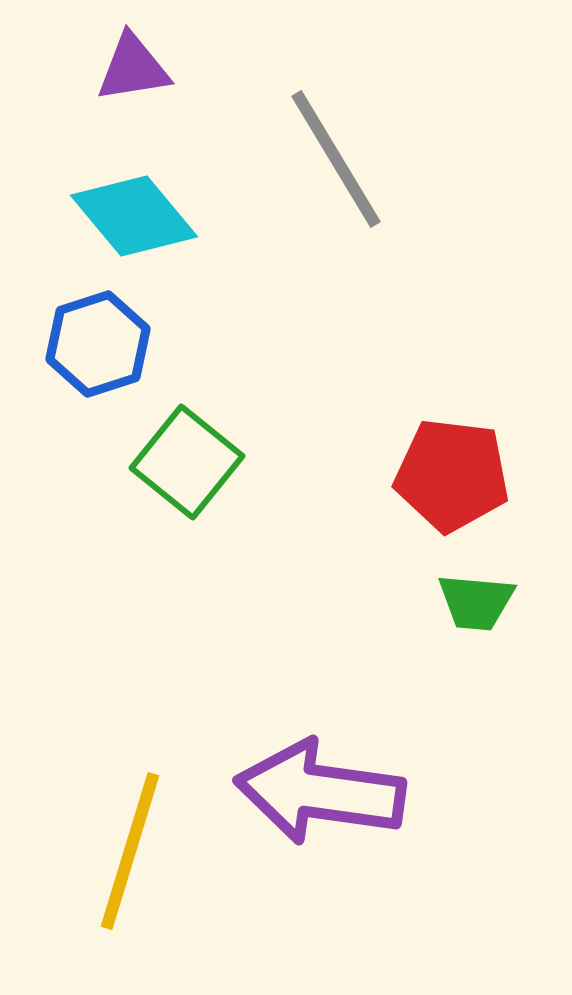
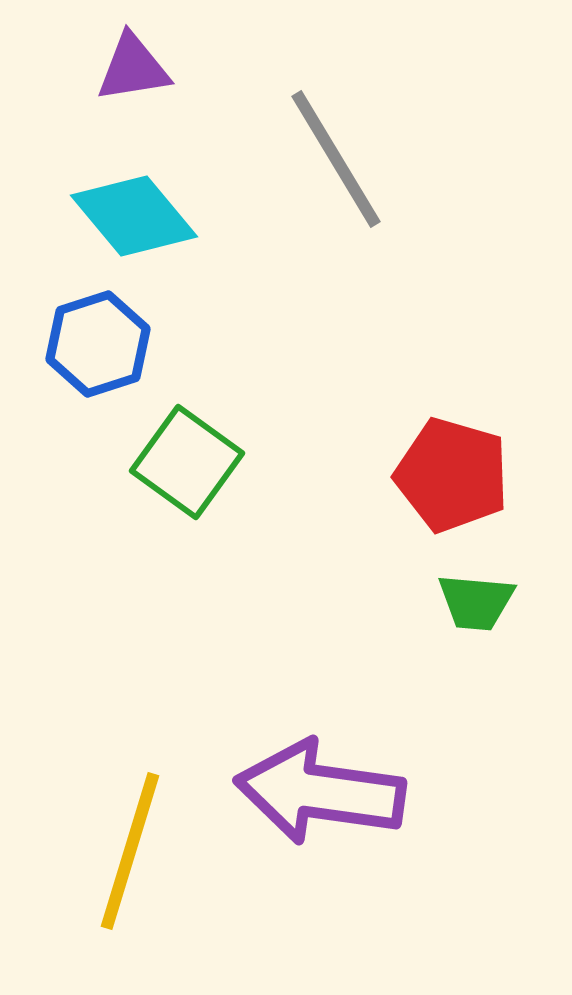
green square: rotated 3 degrees counterclockwise
red pentagon: rotated 9 degrees clockwise
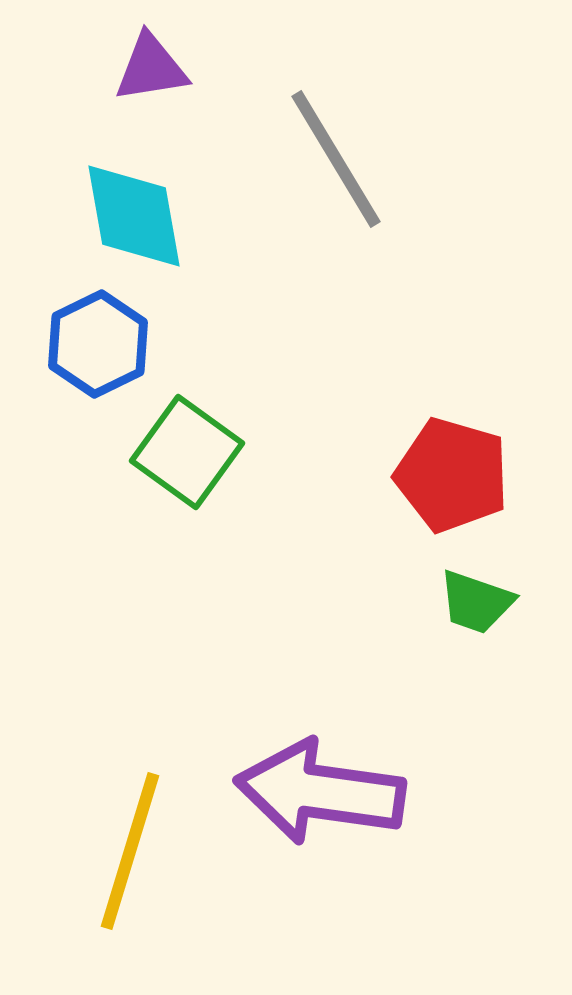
purple triangle: moved 18 px right
cyan diamond: rotated 30 degrees clockwise
blue hexagon: rotated 8 degrees counterclockwise
green square: moved 10 px up
green trapezoid: rotated 14 degrees clockwise
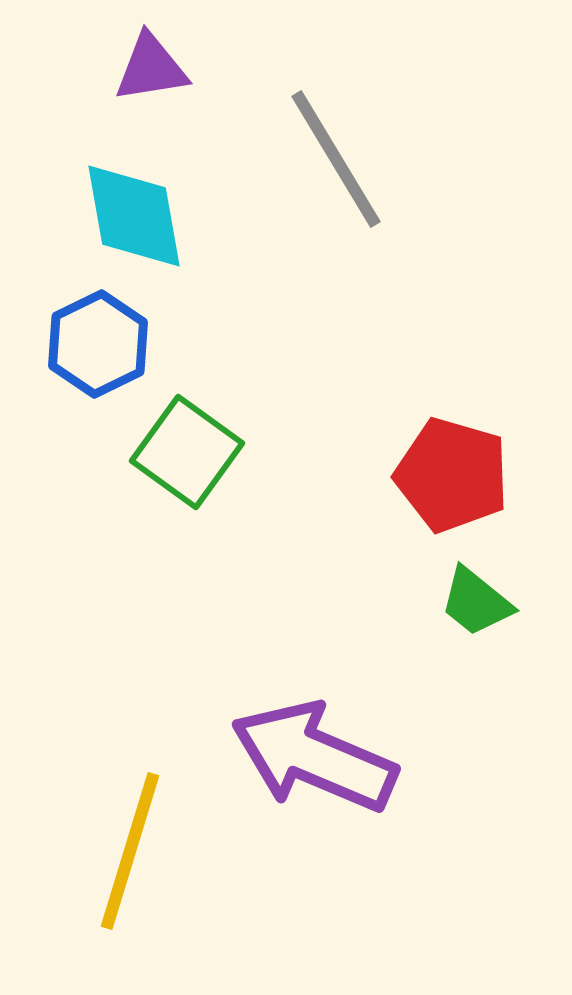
green trapezoid: rotated 20 degrees clockwise
purple arrow: moved 6 px left, 35 px up; rotated 15 degrees clockwise
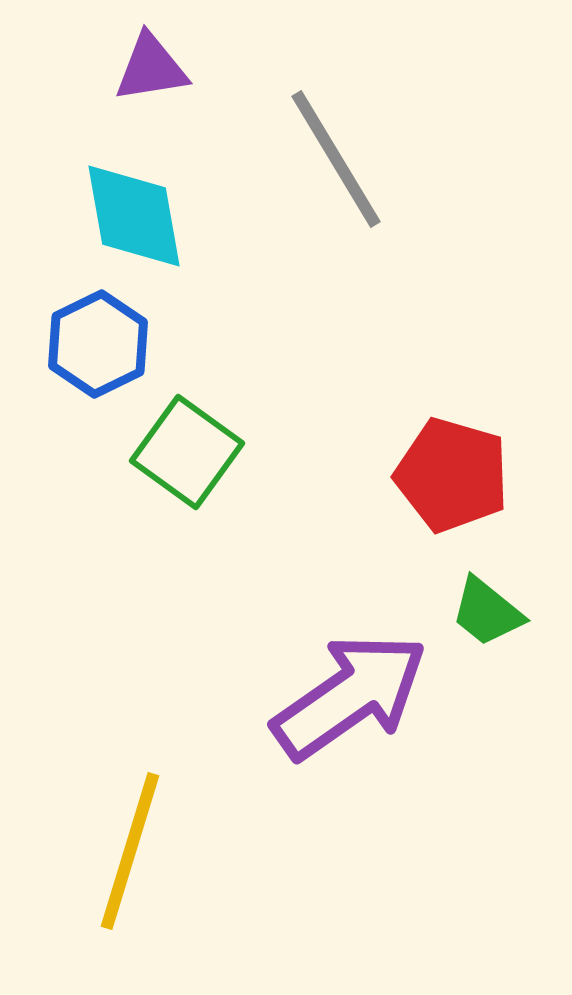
green trapezoid: moved 11 px right, 10 px down
purple arrow: moved 36 px right, 61 px up; rotated 122 degrees clockwise
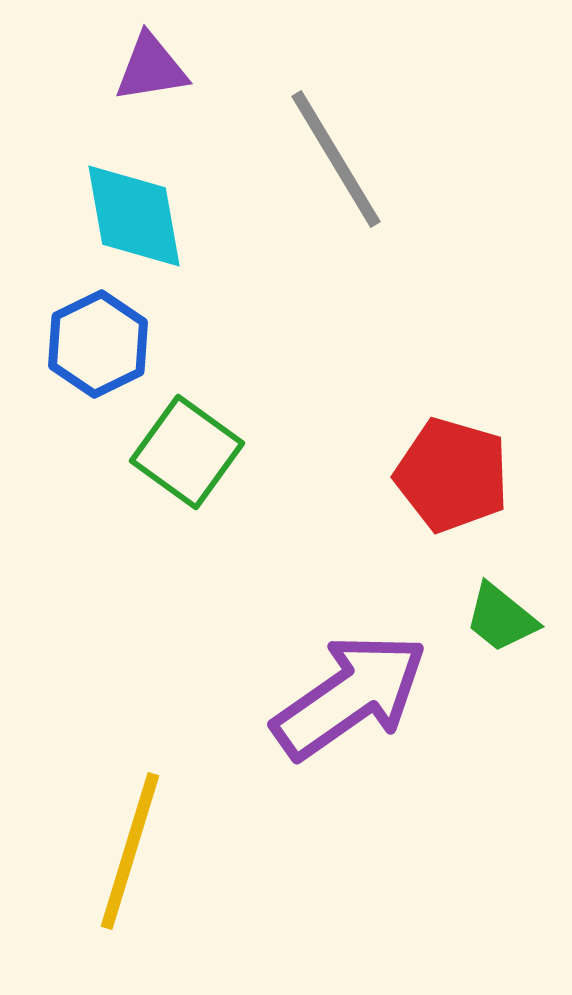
green trapezoid: moved 14 px right, 6 px down
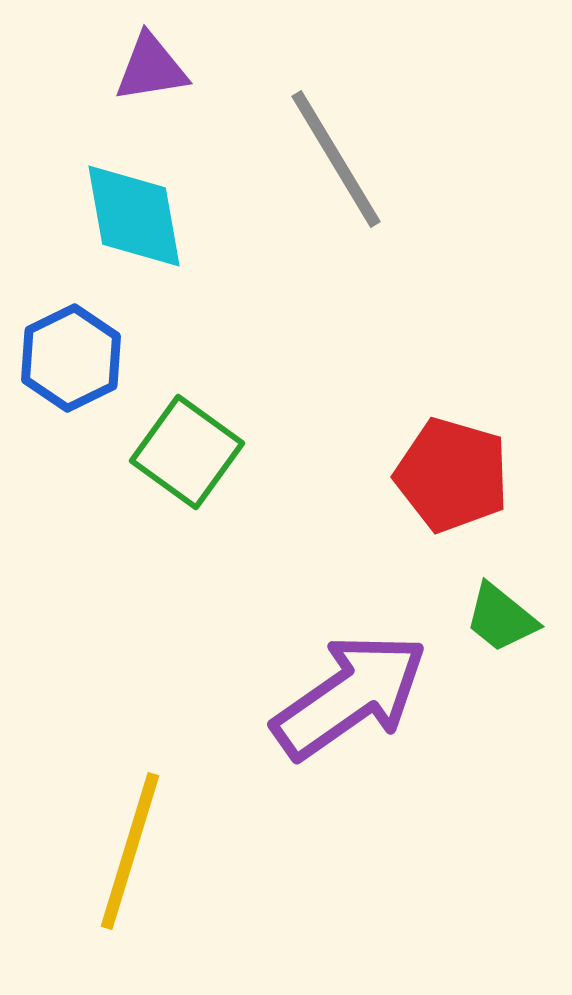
blue hexagon: moved 27 px left, 14 px down
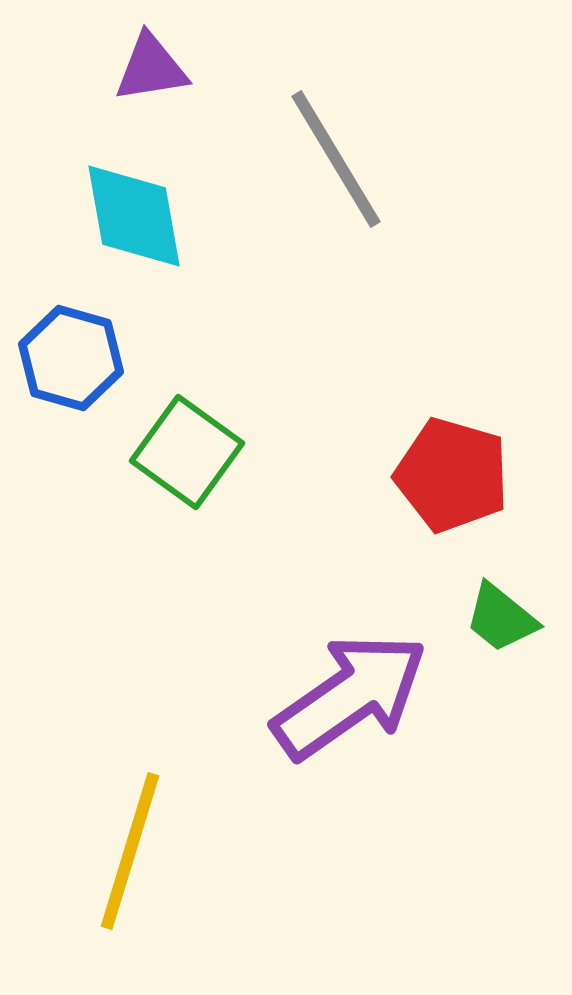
blue hexagon: rotated 18 degrees counterclockwise
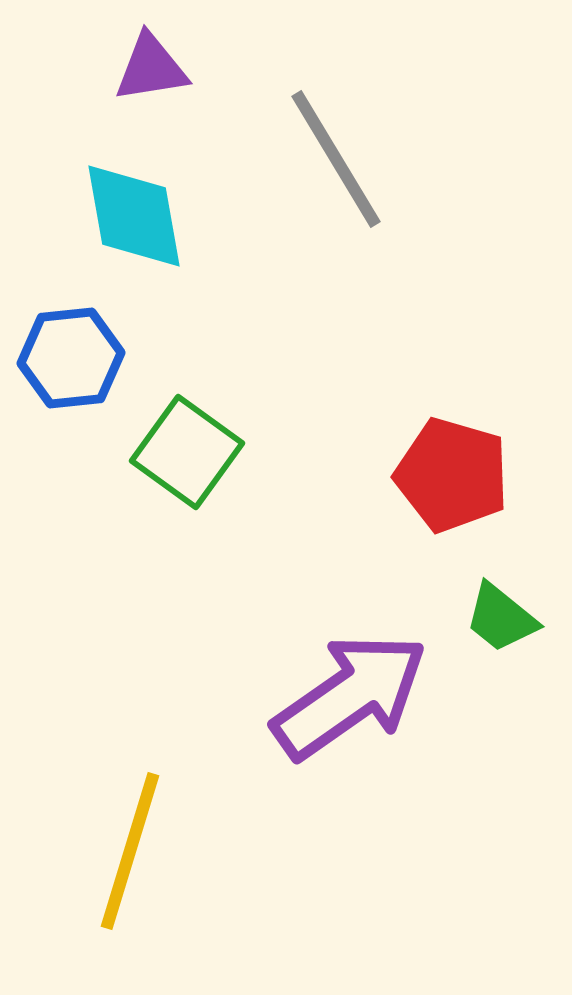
blue hexagon: rotated 22 degrees counterclockwise
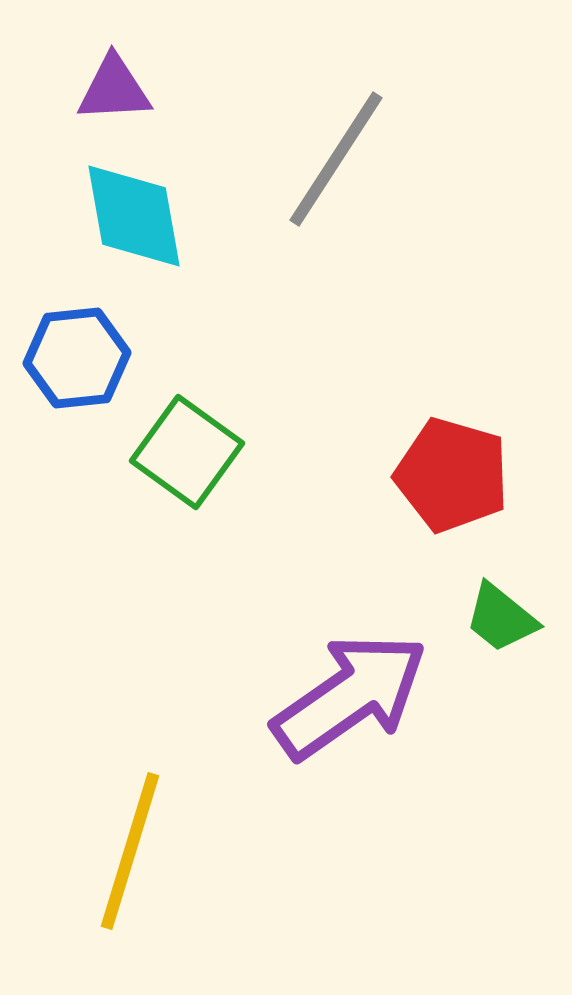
purple triangle: moved 37 px left, 21 px down; rotated 6 degrees clockwise
gray line: rotated 64 degrees clockwise
blue hexagon: moved 6 px right
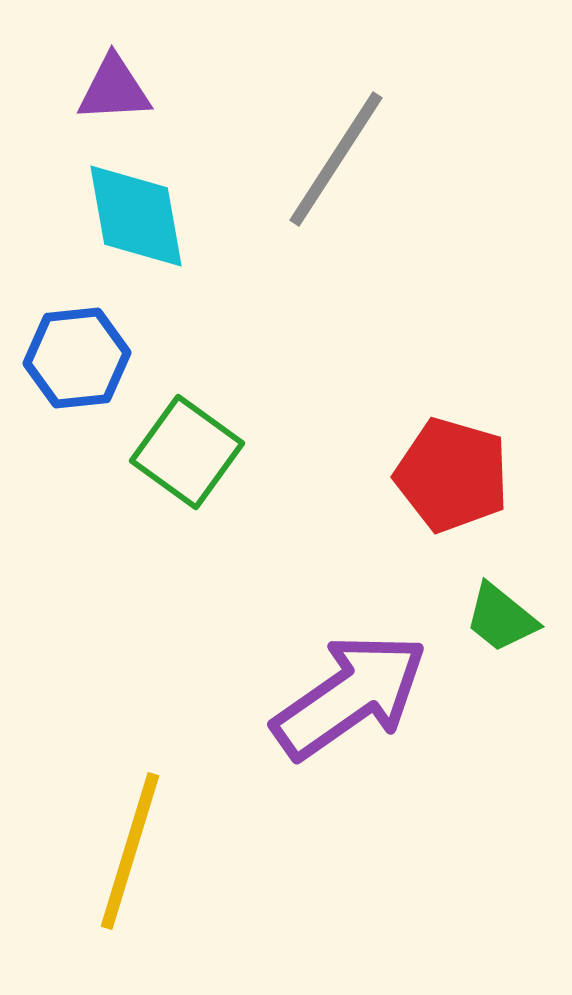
cyan diamond: moved 2 px right
